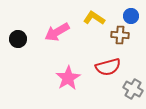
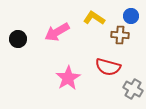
red semicircle: rotated 30 degrees clockwise
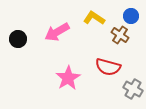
brown cross: rotated 30 degrees clockwise
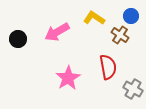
red semicircle: rotated 115 degrees counterclockwise
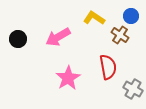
pink arrow: moved 1 px right, 5 px down
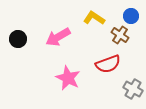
red semicircle: moved 3 px up; rotated 80 degrees clockwise
pink star: rotated 15 degrees counterclockwise
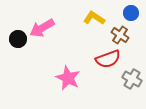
blue circle: moved 3 px up
pink arrow: moved 16 px left, 9 px up
red semicircle: moved 5 px up
gray cross: moved 1 px left, 10 px up
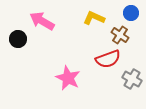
yellow L-shape: rotated 10 degrees counterclockwise
pink arrow: moved 7 px up; rotated 60 degrees clockwise
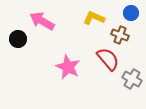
brown cross: rotated 12 degrees counterclockwise
red semicircle: rotated 110 degrees counterclockwise
pink star: moved 11 px up
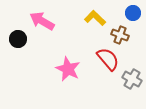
blue circle: moved 2 px right
yellow L-shape: moved 1 px right; rotated 20 degrees clockwise
pink star: moved 2 px down
